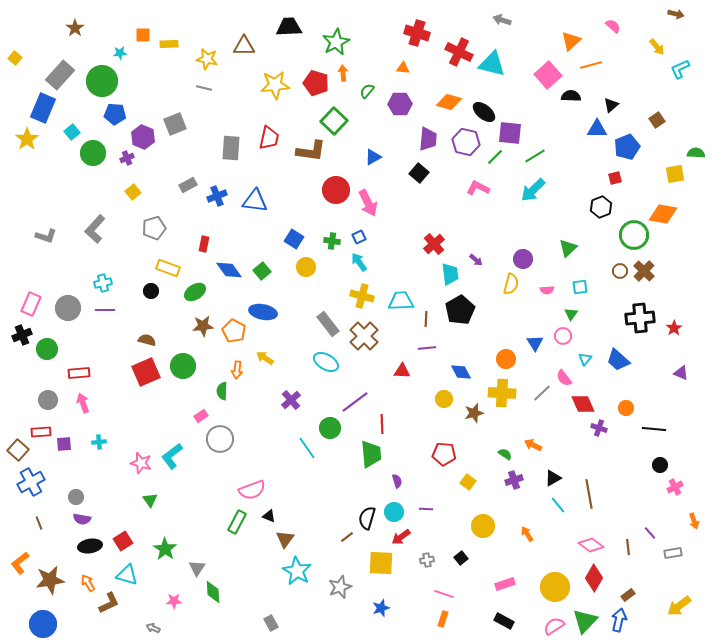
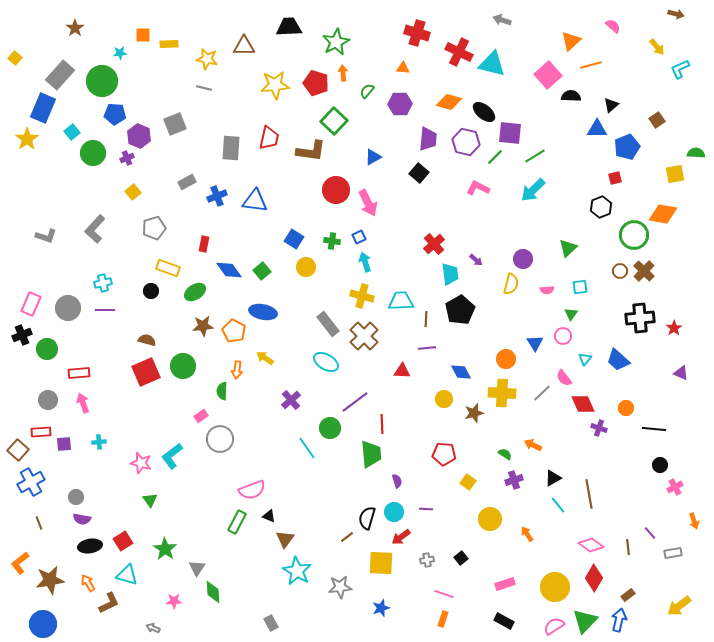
purple hexagon at (143, 137): moved 4 px left, 1 px up
gray rectangle at (188, 185): moved 1 px left, 3 px up
cyan arrow at (359, 262): moved 6 px right; rotated 18 degrees clockwise
yellow circle at (483, 526): moved 7 px right, 7 px up
gray star at (340, 587): rotated 15 degrees clockwise
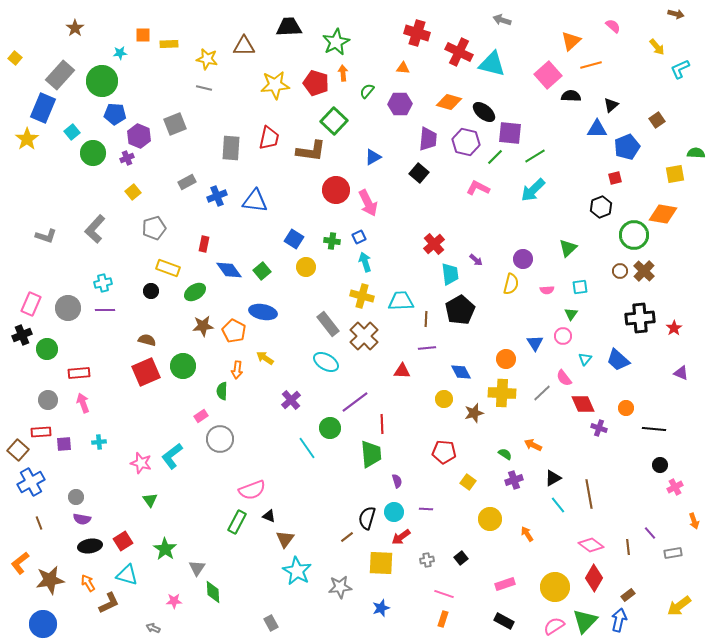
red pentagon at (444, 454): moved 2 px up
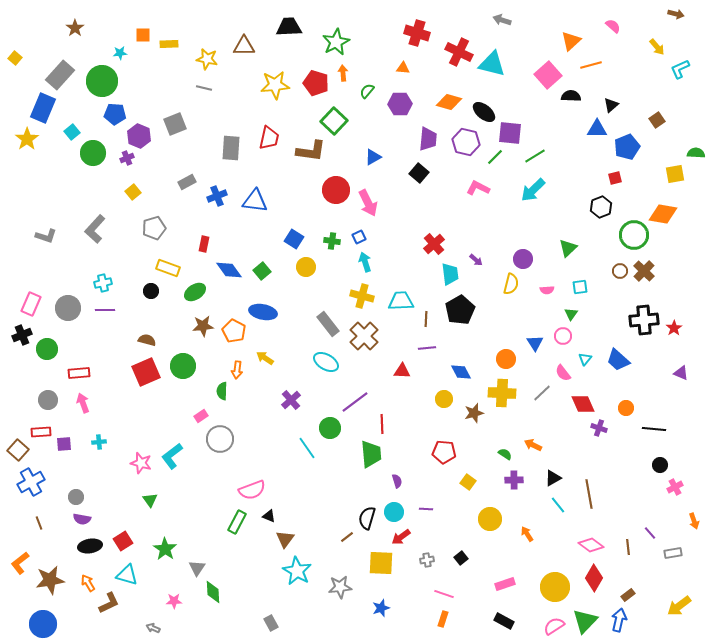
black cross at (640, 318): moved 4 px right, 2 px down
pink semicircle at (564, 378): moved 1 px left, 5 px up
purple cross at (514, 480): rotated 18 degrees clockwise
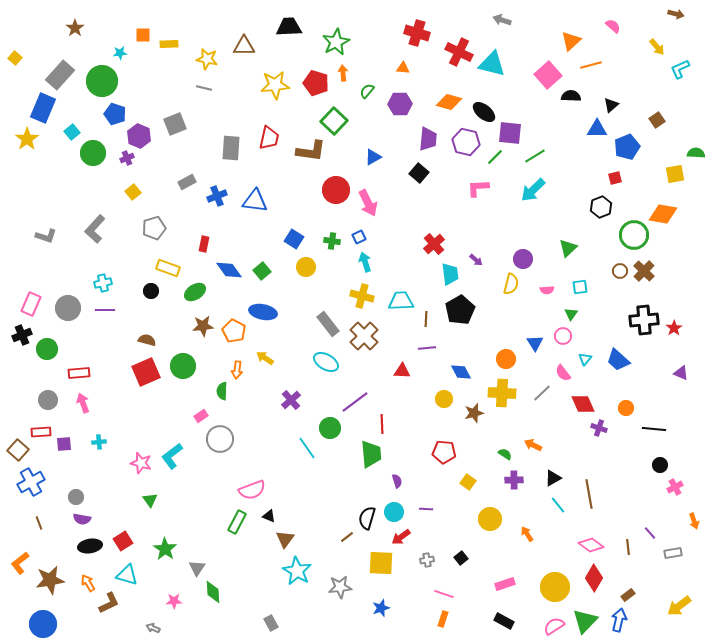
blue pentagon at (115, 114): rotated 15 degrees clockwise
pink L-shape at (478, 188): rotated 30 degrees counterclockwise
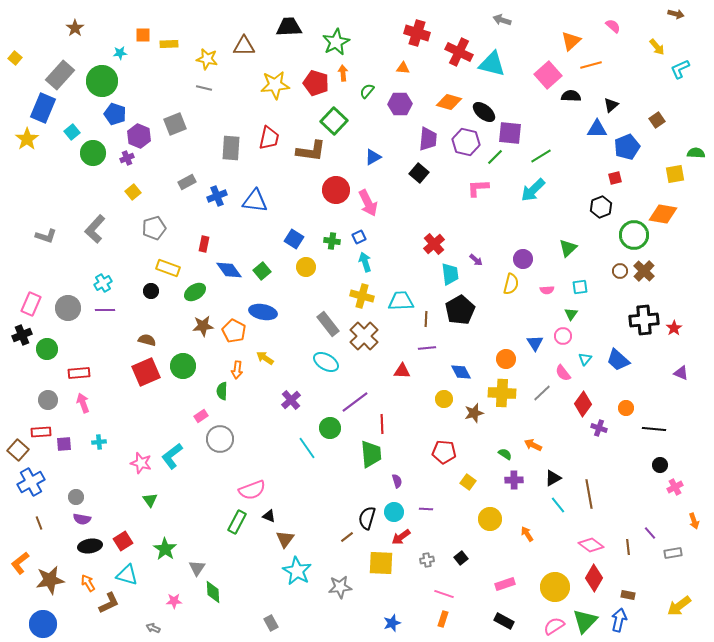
green line at (535, 156): moved 6 px right
cyan cross at (103, 283): rotated 18 degrees counterclockwise
red diamond at (583, 404): rotated 60 degrees clockwise
brown rectangle at (628, 595): rotated 48 degrees clockwise
blue star at (381, 608): moved 11 px right, 15 px down
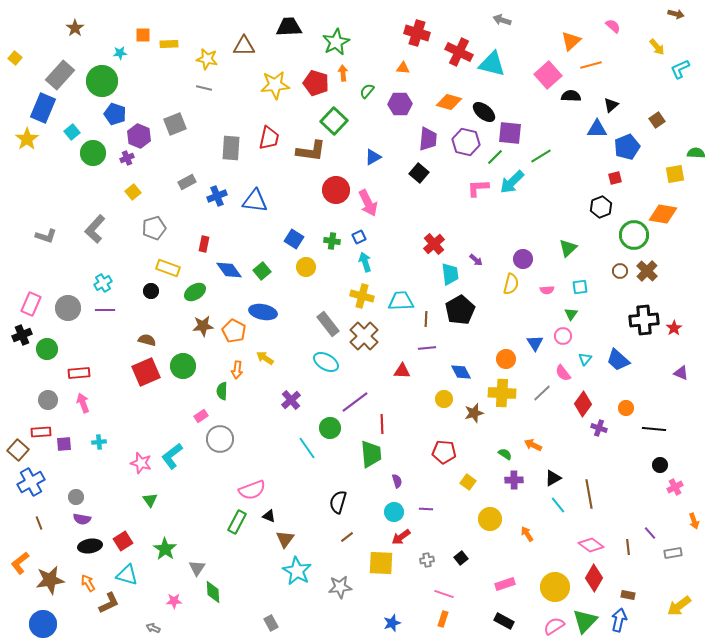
cyan arrow at (533, 190): moved 21 px left, 8 px up
brown cross at (644, 271): moved 3 px right
black semicircle at (367, 518): moved 29 px left, 16 px up
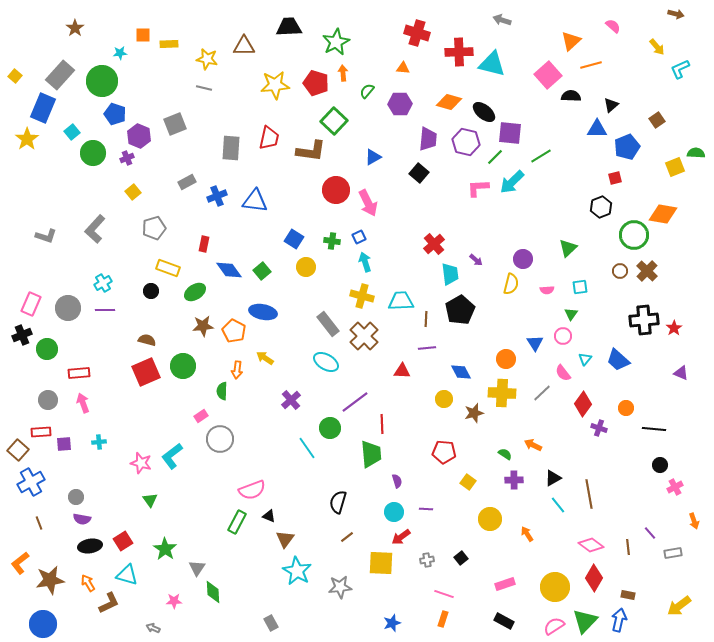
red cross at (459, 52): rotated 28 degrees counterclockwise
yellow square at (15, 58): moved 18 px down
yellow square at (675, 174): moved 7 px up; rotated 12 degrees counterclockwise
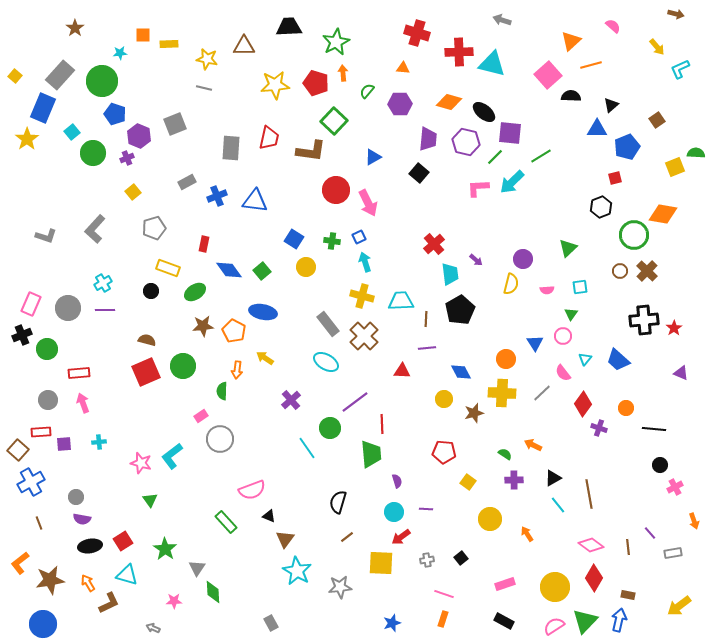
green rectangle at (237, 522): moved 11 px left; rotated 70 degrees counterclockwise
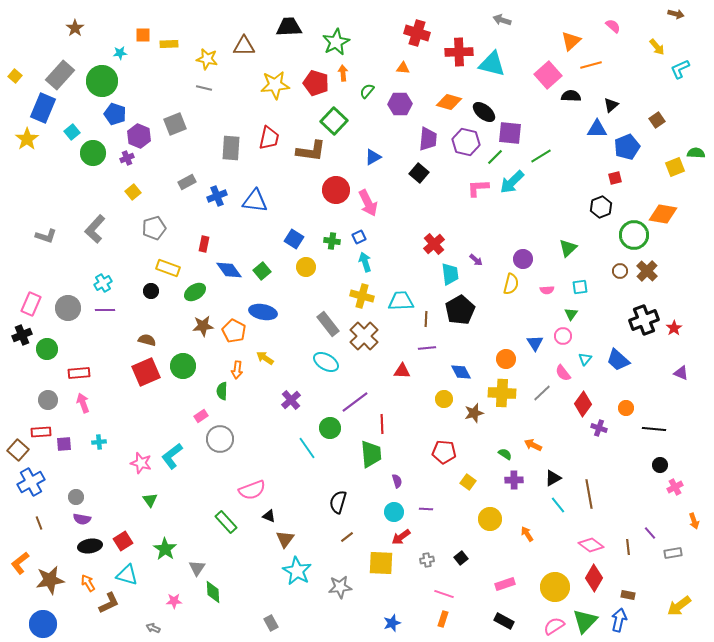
black cross at (644, 320): rotated 16 degrees counterclockwise
